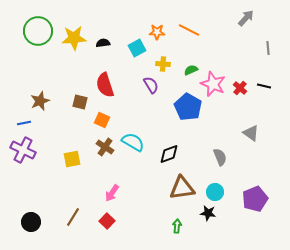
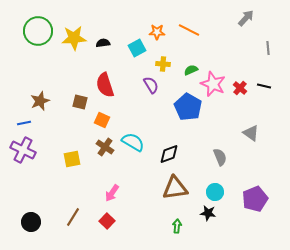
brown triangle: moved 7 px left
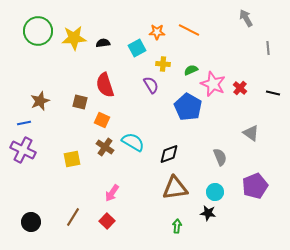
gray arrow: rotated 72 degrees counterclockwise
black line: moved 9 px right, 7 px down
purple pentagon: moved 13 px up
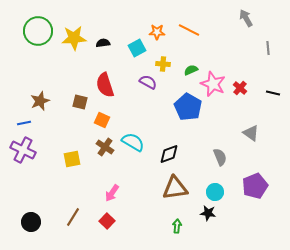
purple semicircle: moved 3 px left, 3 px up; rotated 30 degrees counterclockwise
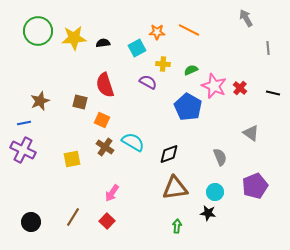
pink star: moved 1 px right, 2 px down
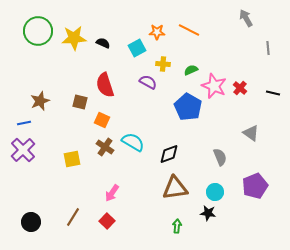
black semicircle: rotated 32 degrees clockwise
purple cross: rotated 20 degrees clockwise
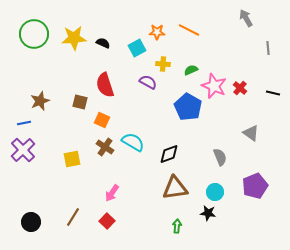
green circle: moved 4 px left, 3 px down
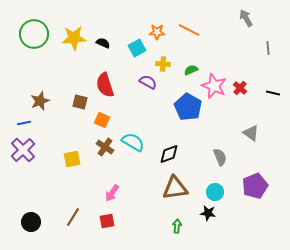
red square: rotated 35 degrees clockwise
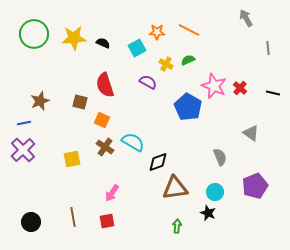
yellow cross: moved 3 px right; rotated 24 degrees clockwise
green semicircle: moved 3 px left, 10 px up
black diamond: moved 11 px left, 8 px down
black star: rotated 14 degrees clockwise
brown line: rotated 42 degrees counterclockwise
